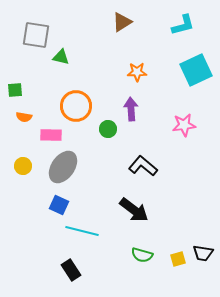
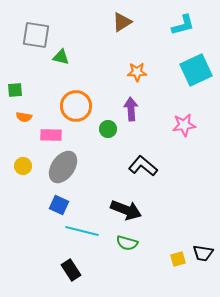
black arrow: moved 8 px left; rotated 16 degrees counterclockwise
green semicircle: moved 15 px left, 12 px up
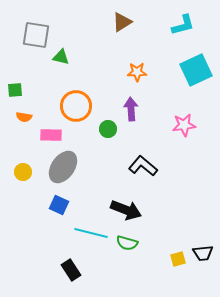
yellow circle: moved 6 px down
cyan line: moved 9 px right, 2 px down
black trapezoid: rotated 15 degrees counterclockwise
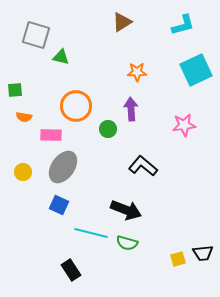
gray square: rotated 8 degrees clockwise
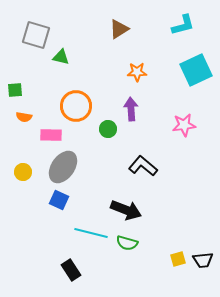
brown triangle: moved 3 px left, 7 px down
blue square: moved 5 px up
black trapezoid: moved 7 px down
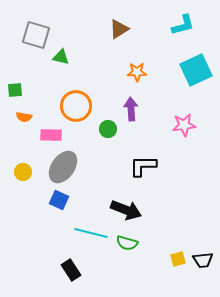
black L-shape: rotated 40 degrees counterclockwise
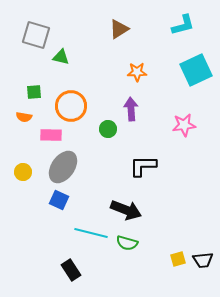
green square: moved 19 px right, 2 px down
orange circle: moved 5 px left
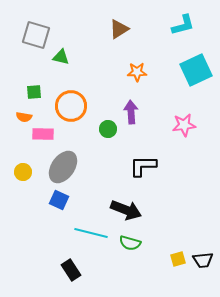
purple arrow: moved 3 px down
pink rectangle: moved 8 px left, 1 px up
green semicircle: moved 3 px right
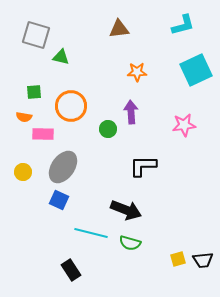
brown triangle: rotated 25 degrees clockwise
